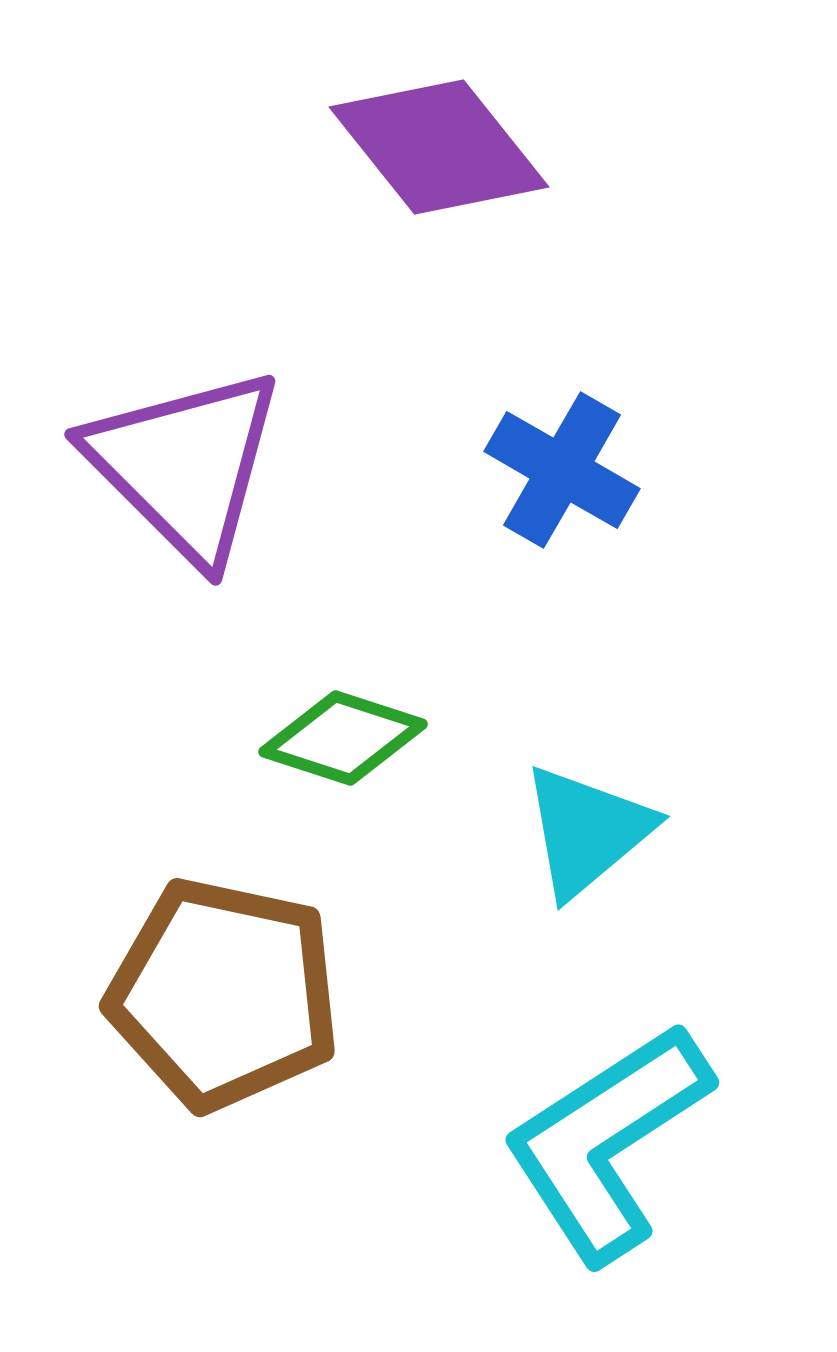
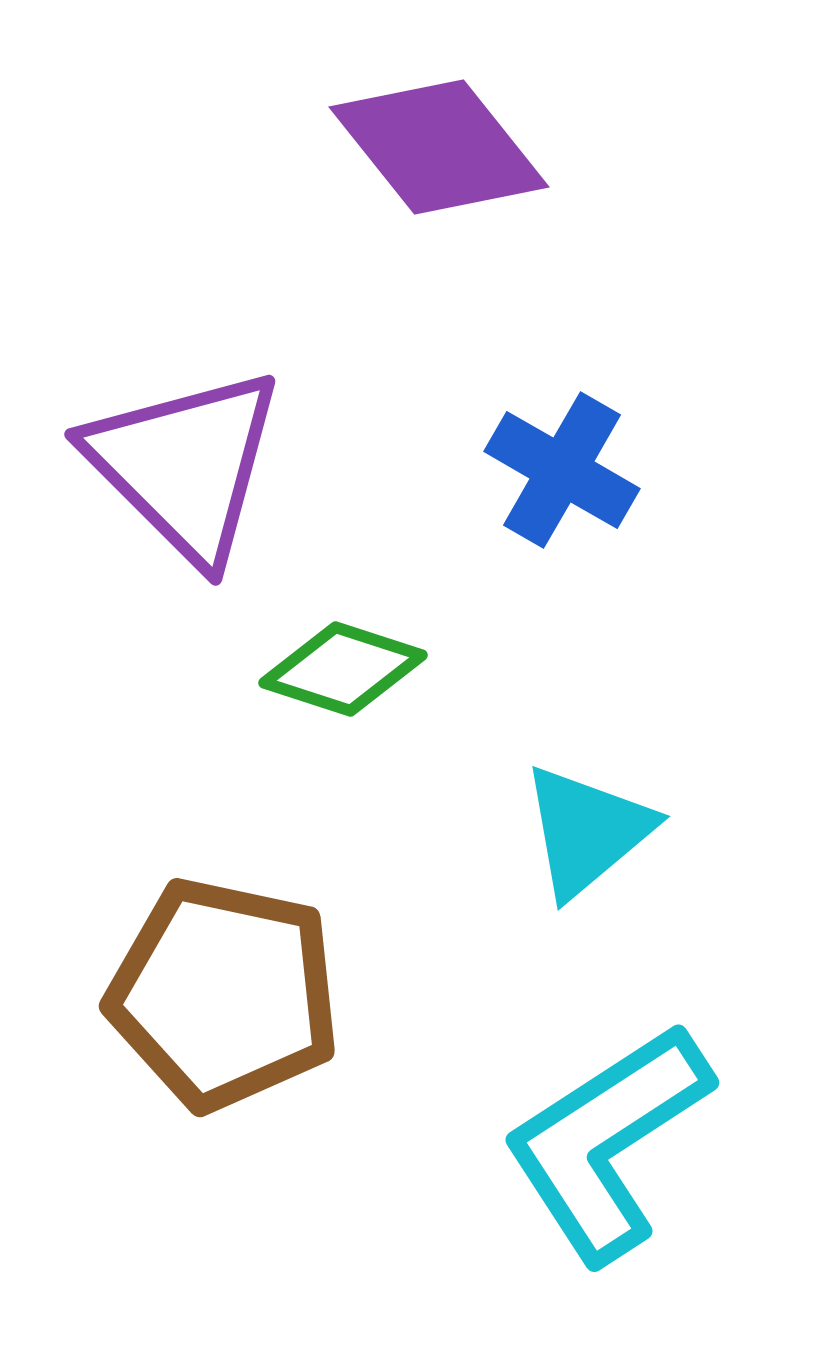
green diamond: moved 69 px up
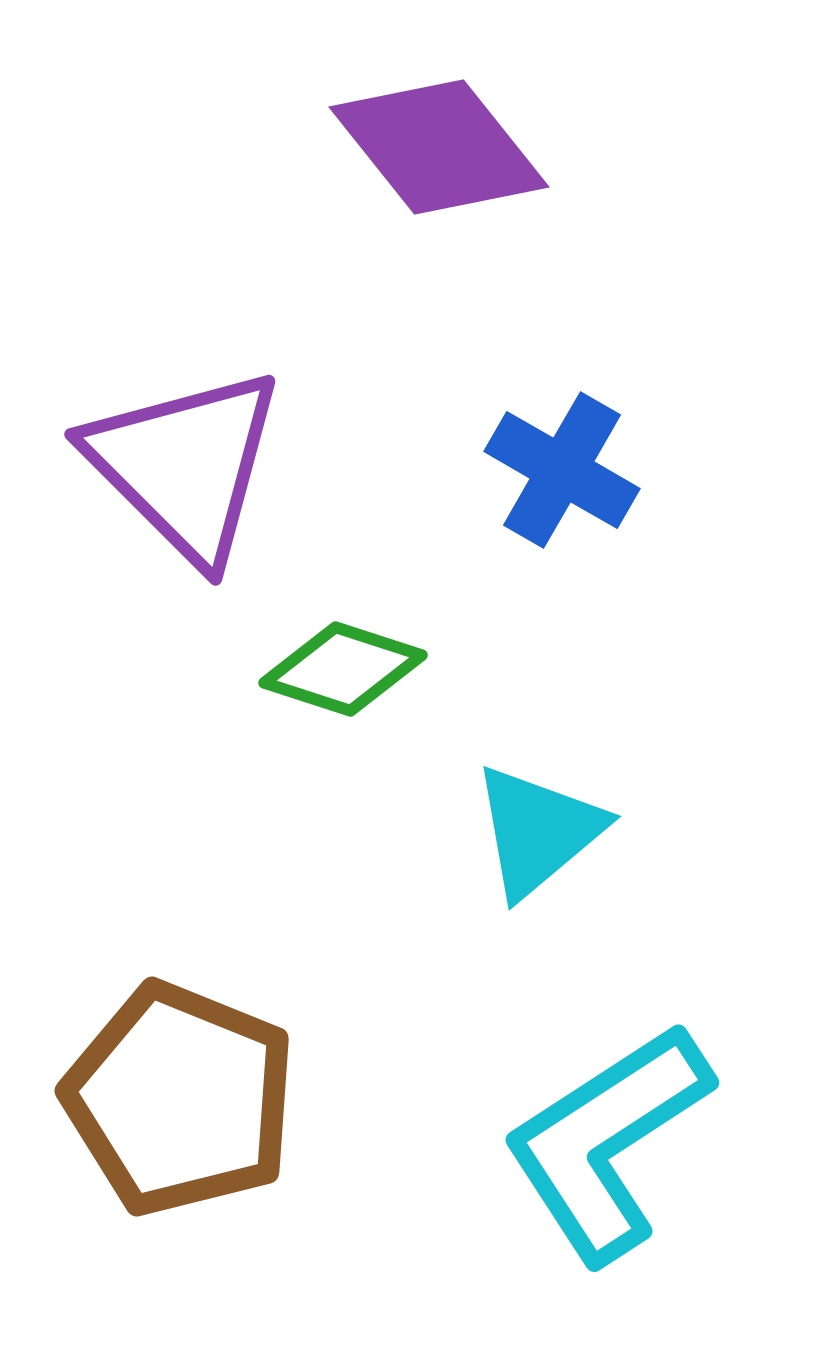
cyan triangle: moved 49 px left
brown pentagon: moved 44 px left, 105 px down; rotated 10 degrees clockwise
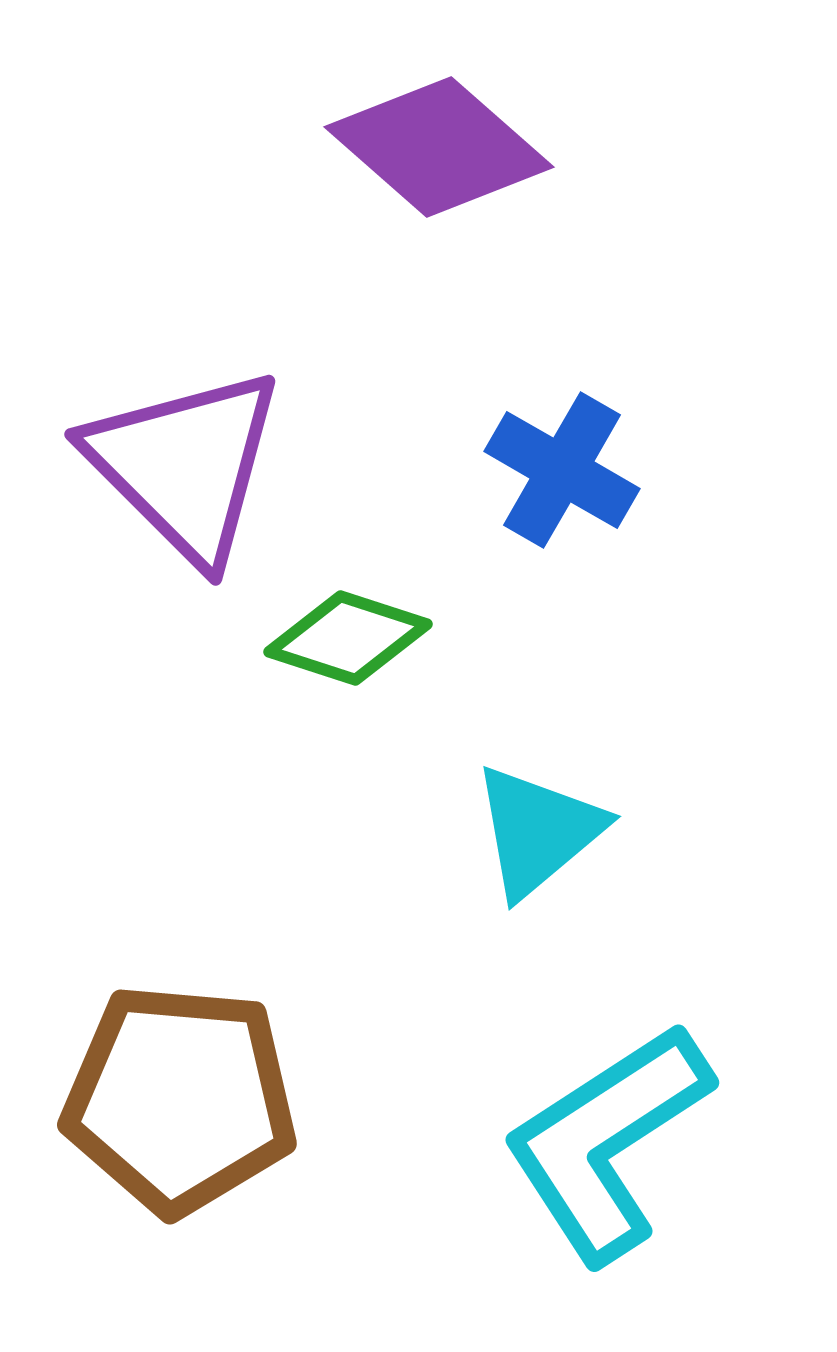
purple diamond: rotated 10 degrees counterclockwise
green diamond: moved 5 px right, 31 px up
brown pentagon: rotated 17 degrees counterclockwise
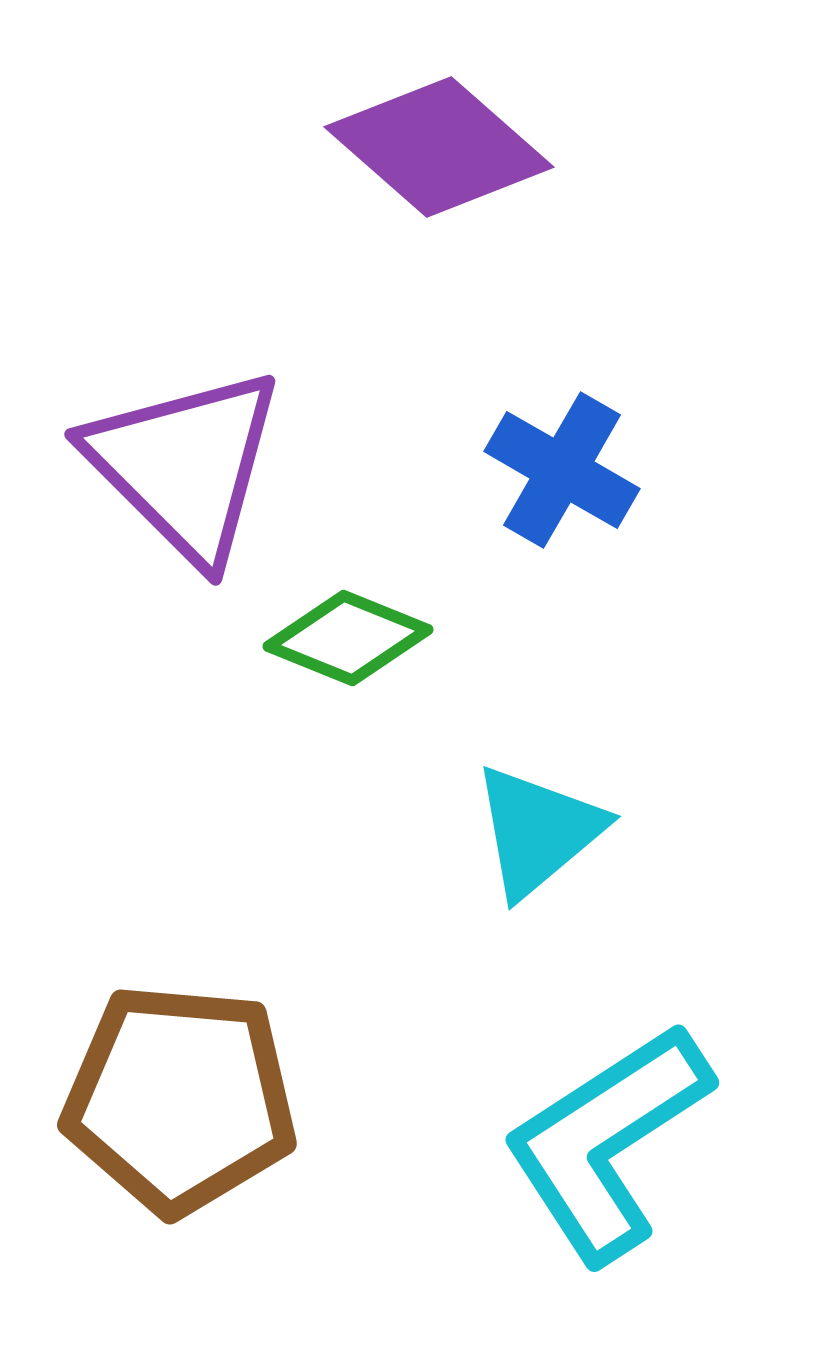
green diamond: rotated 4 degrees clockwise
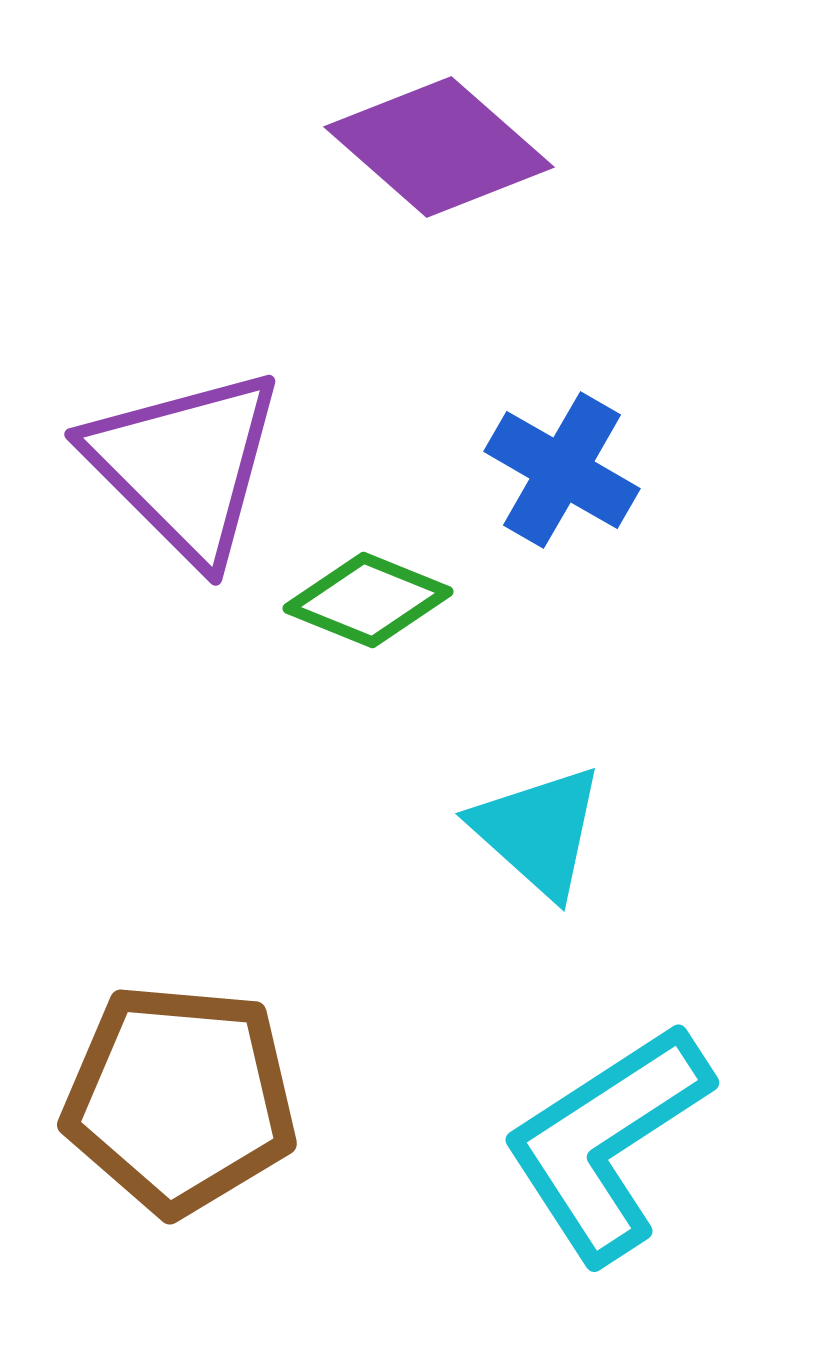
green diamond: moved 20 px right, 38 px up
cyan triangle: rotated 38 degrees counterclockwise
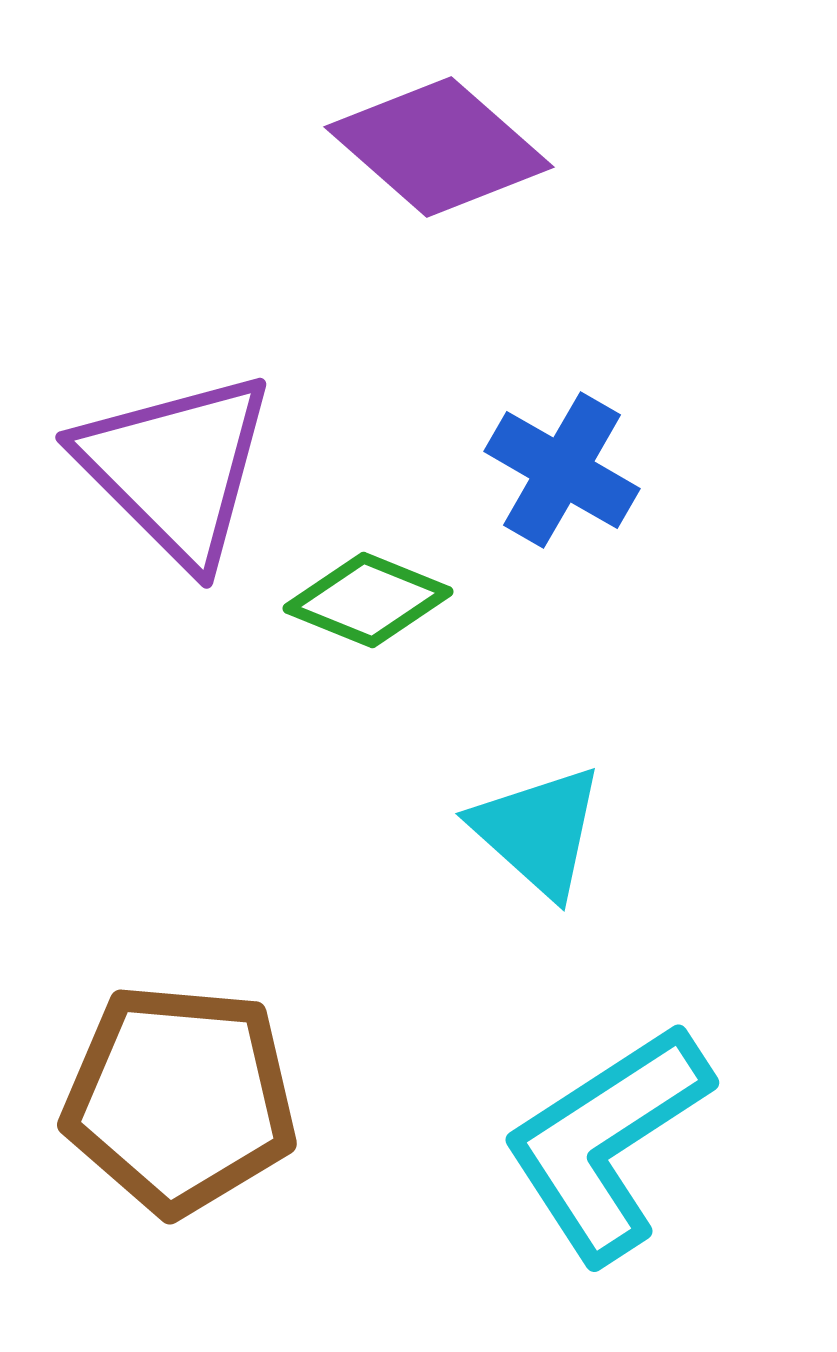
purple triangle: moved 9 px left, 3 px down
